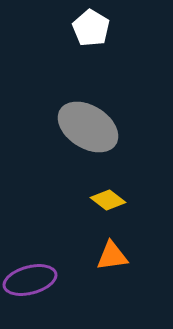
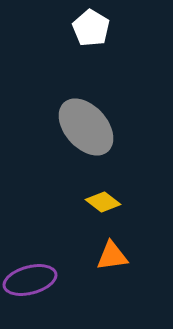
gray ellipse: moved 2 px left; rotated 16 degrees clockwise
yellow diamond: moved 5 px left, 2 px down
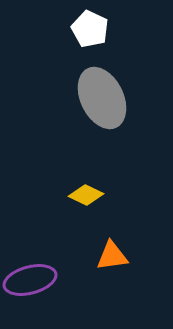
white pentagon: moved 1 px left, 1 px down; rotated 6 degrees counterclockwise
gray ellipse: moved 16 px right, 29 px up; rotated 16 degrees clockwise
yellow diamond: moved 17 px left, 7 px up; rotated 12 degrees counterclockwise
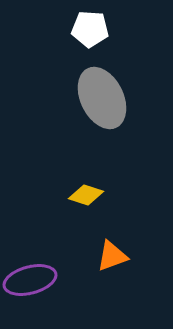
white pentagon: rotated 21 degrees counterclockwise
yellow diamond: rotated 8 degrees counterclockwise
orange triangle: rotated 12 degrees counterclockwise
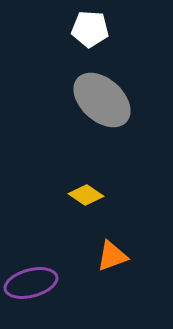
gray ellipse: moved 2 px down; rotated 22 degrees counterclockwise
yellow diamond: rotated 16 degrees clockwise
purple ellipse: moved 1 px right, 3 px down
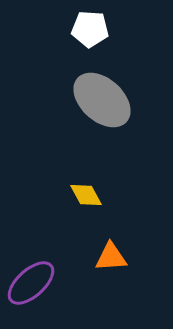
yellow diamond: rotated 28 degrees clockwise
orange triangle: moved 1 px left, 1 px down; rotated 16 degrees clockwise
purple ellipse: rotated 27 degrees counterclockwise
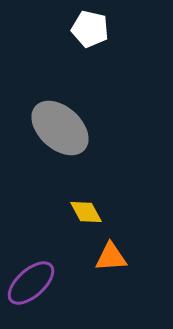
white pentagon: rotated 9 degrees clockwise
gray ellipse: moved 42 px left, 28 px down
yellow diamond: moved 17 px down
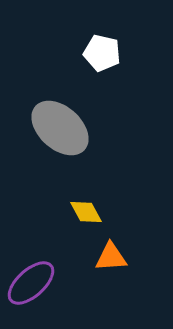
white pentagon: moved 12 px right, 24 px down
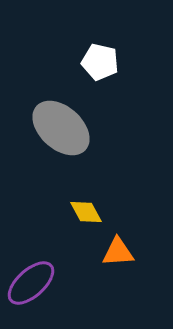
white pentagon: moved 2 px left, 9 px down
gray ellipse: moved 1 px right
orange triangle: moved 7 px right, 5 px up
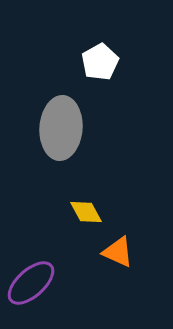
white pentagon: rotated 30 degrees clockwise
gray ellipse: rotated 52 degrees clockwise
orange triangle: rotated 28 degrees clockwise
